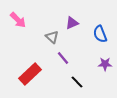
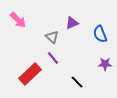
purple line: moved 10 px left
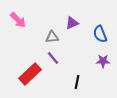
gray triangle: rotated 48 degrees counterclockwise
purple star: moved 2 px left, 3 px up
black line: rotated 56 degrees clockwise
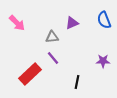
pink arrow: moved 1 px left, 3 px down
blue semicircle: moved 4 px right, 14 px up
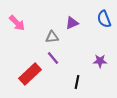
blue semicircle: moved 1 px up
purple star: moved 3 px left
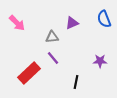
red rectangle: moved 1 px left, 1 px up
black line: moved 1 px left
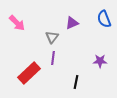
gray triangle: rotated 48 degrees counterclockwise
purple line: rotated 48 degrees clockwise
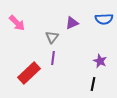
blue semicircle: rotated 72 degrees counterclockwise
purple star: rotated 24 degrees clockwise
black line: moved 17 px right, 2 px down
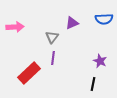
pink arrow: moved 2 px left, 4 px down; rotated 48 degrees counterclockwise
